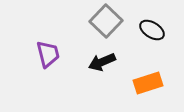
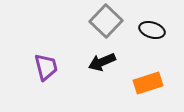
black ellipse: rotated 15 degrees counterclockwise
purple trapezoid: moved 2 px left, 13 px down
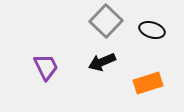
purple trapezoid: rotated 12 degrees counterclockwise
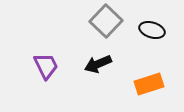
black arrow: moved 4 px left, 2 px down
purple trapezoid: moved 1 px up
orange rectangle: moved 1 px right, 1 px down
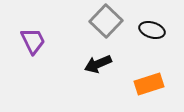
purple trapezoid: moved 13 px left, 25 px up
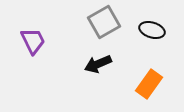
gray square: moved 2 px left, 1 px down; rotated 16 degrees clockwise
orange rectangle: rotated 36 degrees counterclockwise
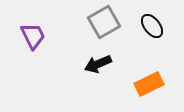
black ellipse: moved 4 px up; rotated 35 degrees clockwise
purple trapezoid: moved 5 px up
orange rectangle: rotated 28 degrees clockwise
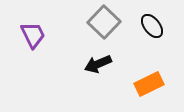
gray square: rotated 16 degrees counterclockwise
purple trapezoid: moved 1 px up
